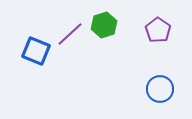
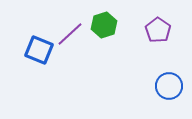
blue square: moved 3 px right, 1 px up
blue circle: moved 9 px right, 3 px up
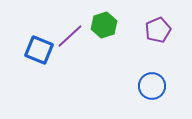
purple pentagon: rotated 15 degrees clockwise
purple line: moved 2 px down
blue circle: moved 17 px left
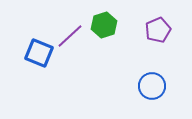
blue square: moved 3 px down
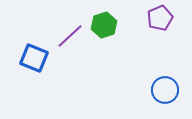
purple pentagon: moved 2 px right, 12 px up
blue square: moved 5 px left, 5 px down
blue circle: moved 13 px right, 4 px down
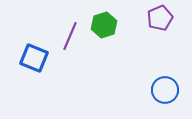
purple line: rotated 24 degrees counterclockwise
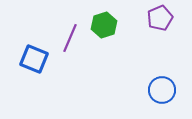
purple line: moved 2 px down
blue square: moved 1 px down
blue circle: moved 3 px left
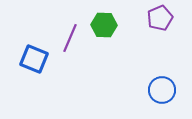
green hexagon: rotated 20 degrees clockwise
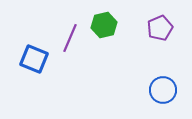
purple pentagon: moved 10 px down
green hexagon: rotated 15 degrees counterclockwise
blue circle: moved 1 px right
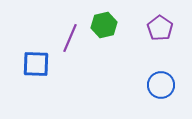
purple pentagon: rotated 15 degrees counterclockwise
blue square: moved 2 px right, 5 px down; rotated 20 degrees counterclockwise
blue circle: moved 2 px left, 5 px up
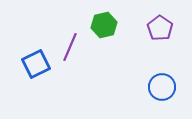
purple line: moved 9 px down
blue square: rotated 28 degrees counterclockwise
blue circle: moved 1 px right, 2 px down
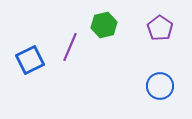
blue square: moved 6 px left, 4 px up
blue circle: moved 2 px left, 1 px up
